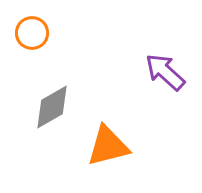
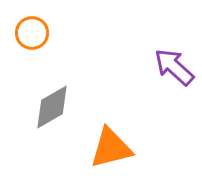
purple arrow: moved 9 px right, 5 px up
orange triangle: moved 3 px right, 2 px down
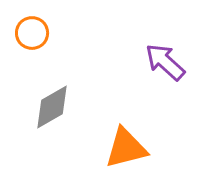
purple arrow: moved 9 px left, 5 px up
orange triangle: moved 15 px right
